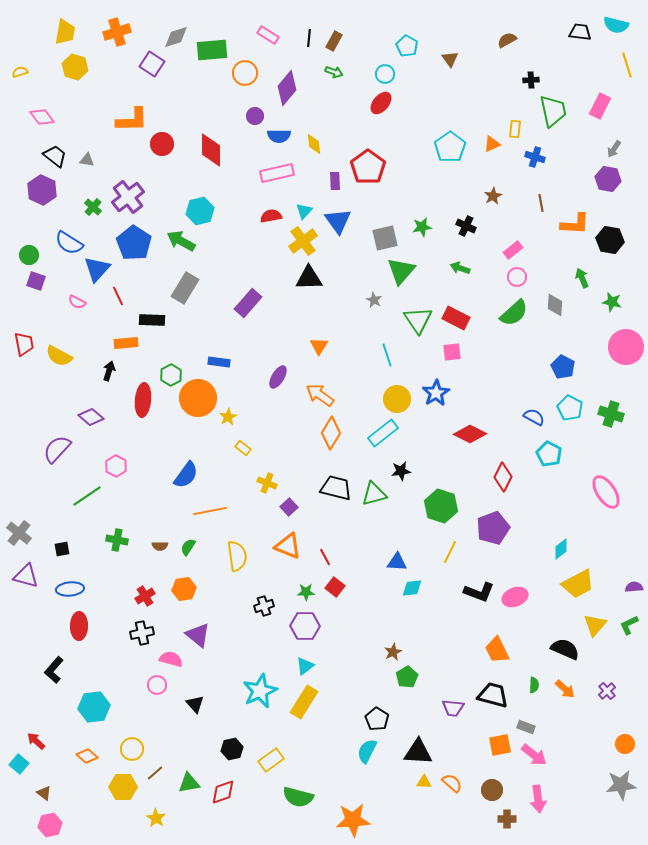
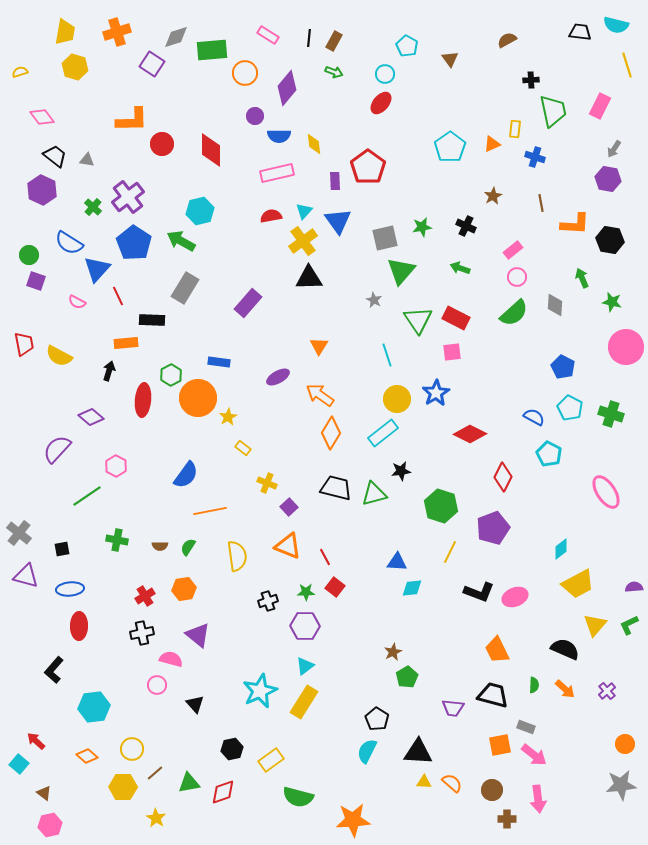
purple ellipse at (278, 377): rotated 30 degrees clockwise
black cross at (264, 606): moved 4 px right, 5 px up
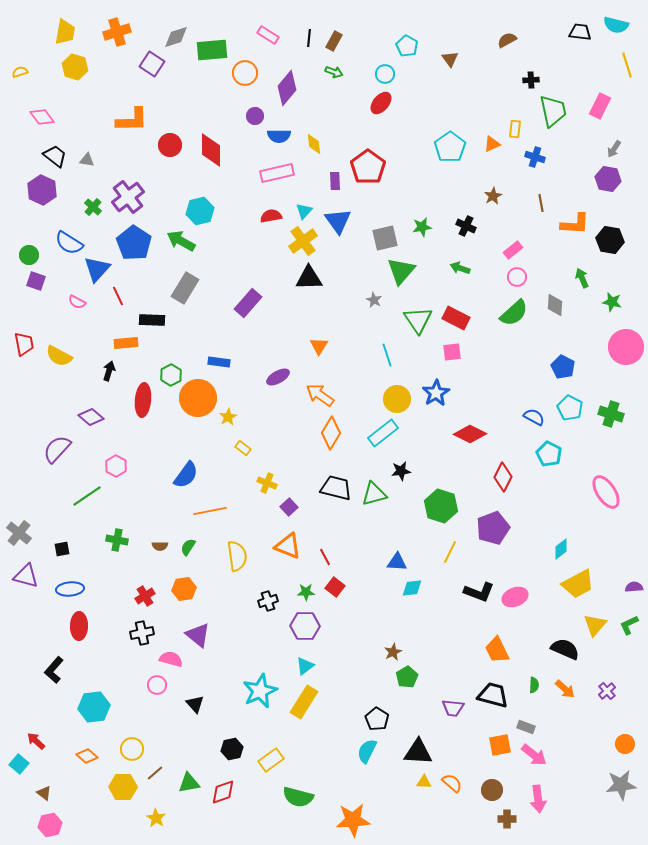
red circle at (162, 144): moved 8 px right, 1 px down
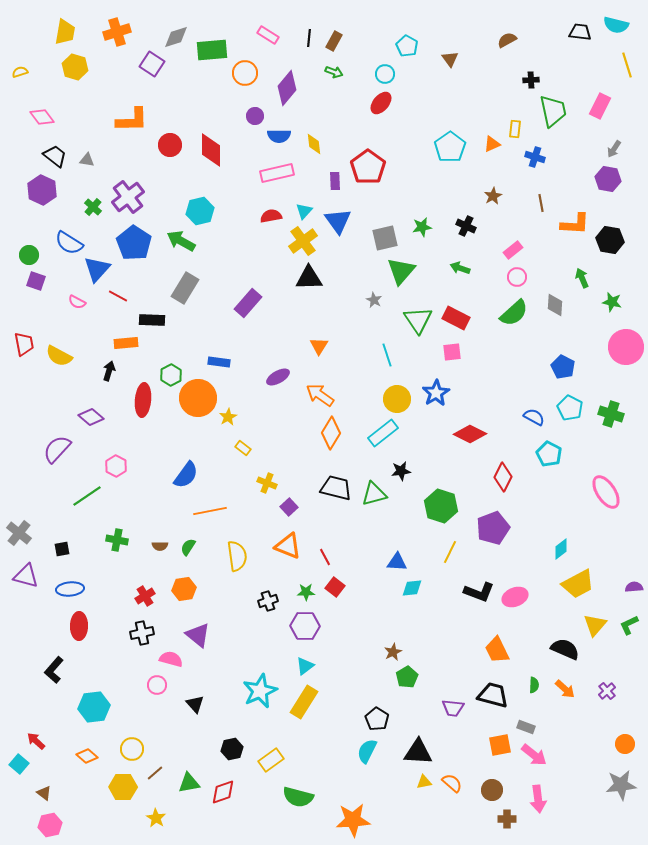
red line at (118, 296): rotated 36 degrees counterclockwise
yellow triangle at (424, 782): rotated 14 degrees counterclockwise
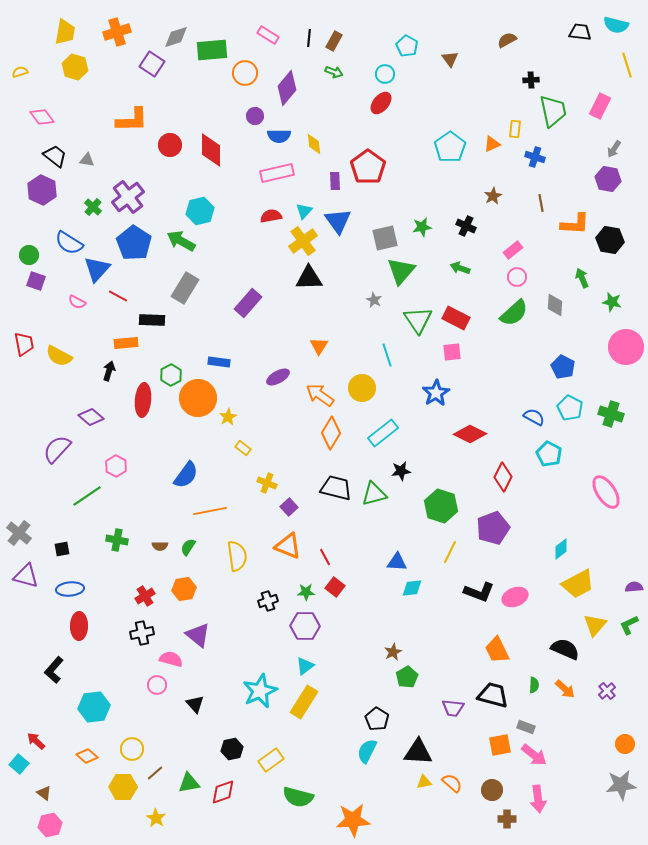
yellow circle at (397, 399): moved 35 px left, 11 px up
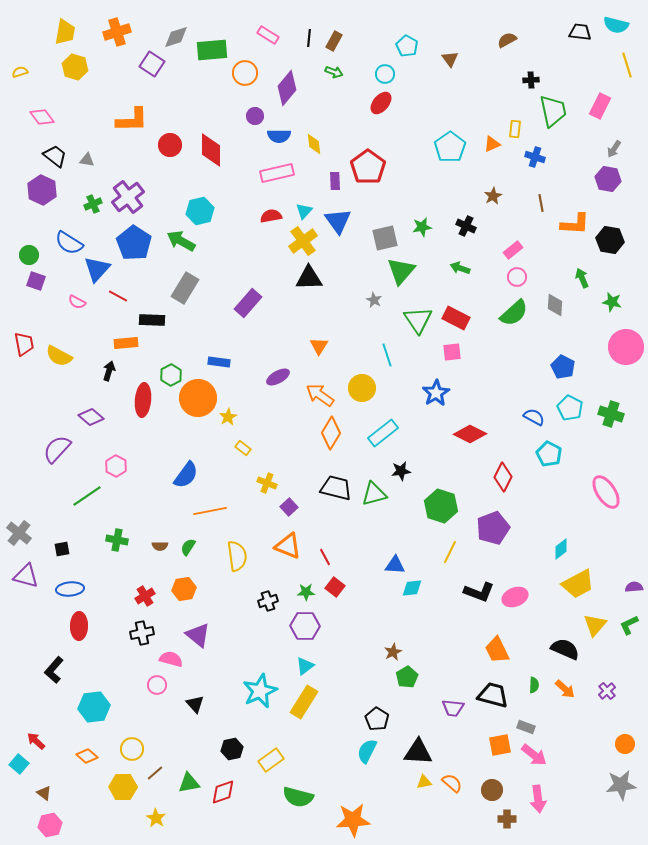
green cross at (93, 207): moved 3 px up; rotated 24 degrees clockwise
blue triangle at (397, 562): moved 2 px left, 3 px down
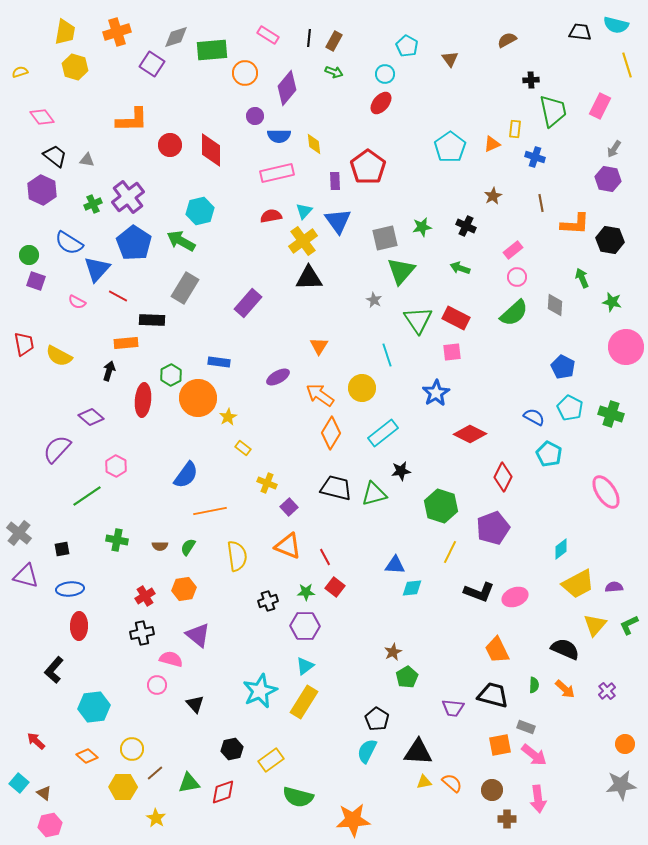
purple semicircle at (634, 587): moved 20 px left
cyan square at (19, 764): moved 19 px down
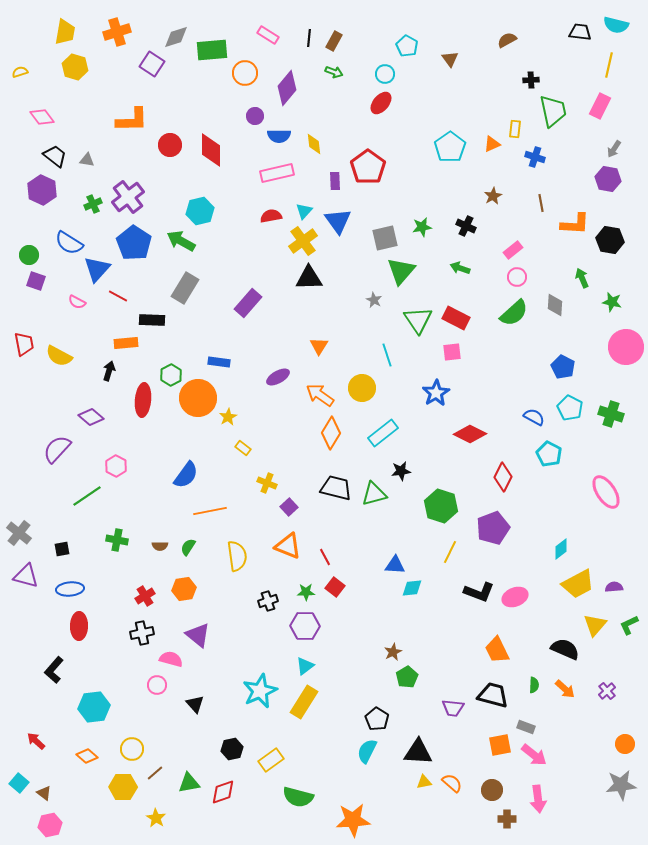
yellow line at (627, 65): moved 18 px left; rotated 30 degrees clockwise
